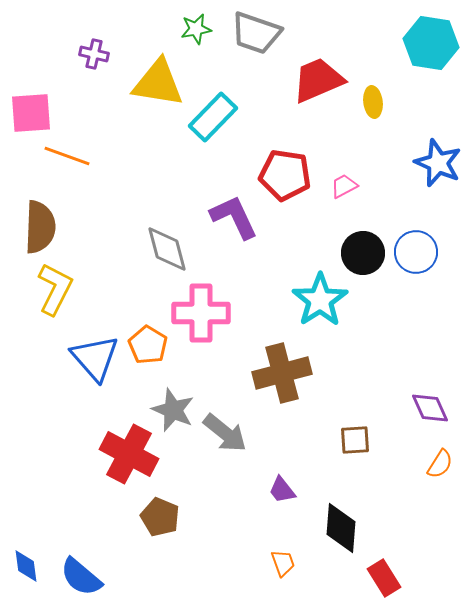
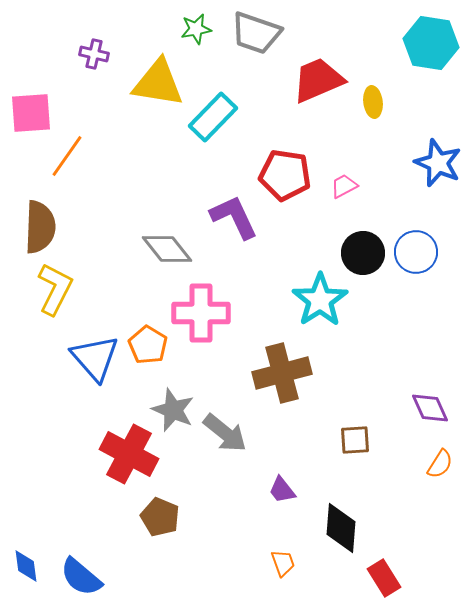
orange line: rotated 75 degrees counterclockwise
gray diamond: rotated 24 degrees counterclockwise
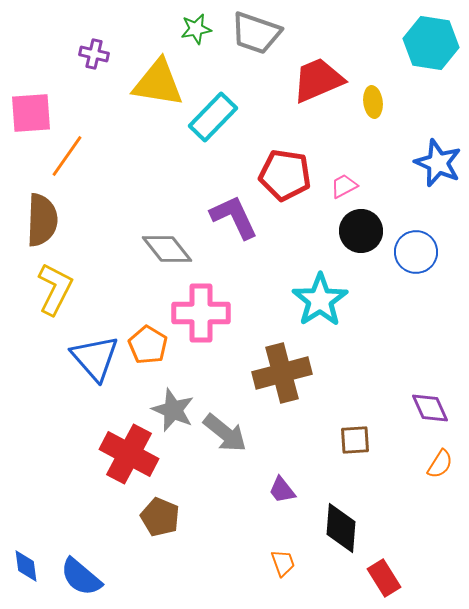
brown semicircle: moved 2 px right, 7 px up
black circle: moved 2 px left, 22 px up
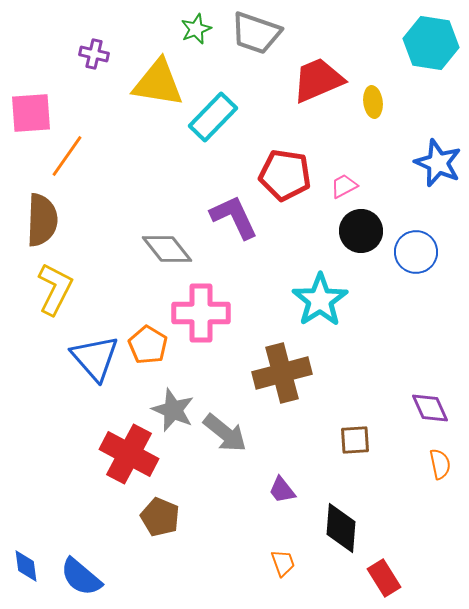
green star: rotated 12 degrees counterclockwise
orange semicircle: rotated 44 degrees counterclockwise
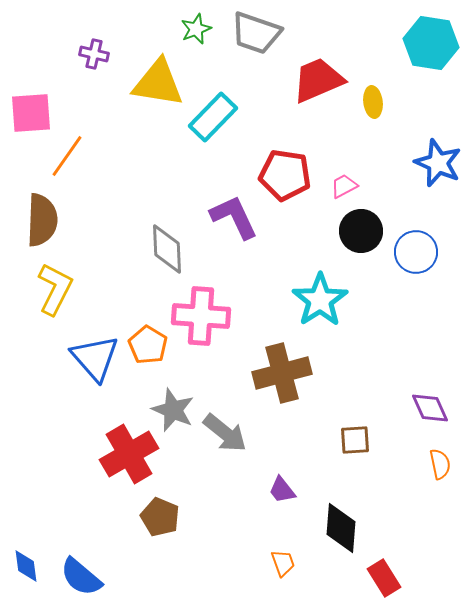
gray diamond: rotated 36 degrees clockwise
pink cross: moved 3 px down; rotated 4 degrees clockwise
red cross: rotated 32 degrees clockwise
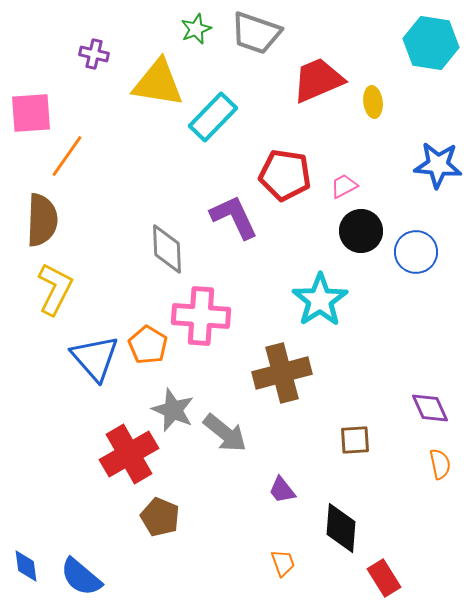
blue star: moved 2 px down; rotated 18 degrees counterclockwise
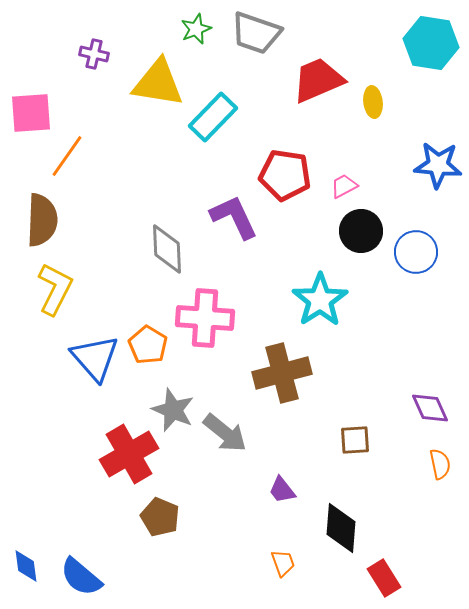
pink cross: moved 4 px right, 2 px down
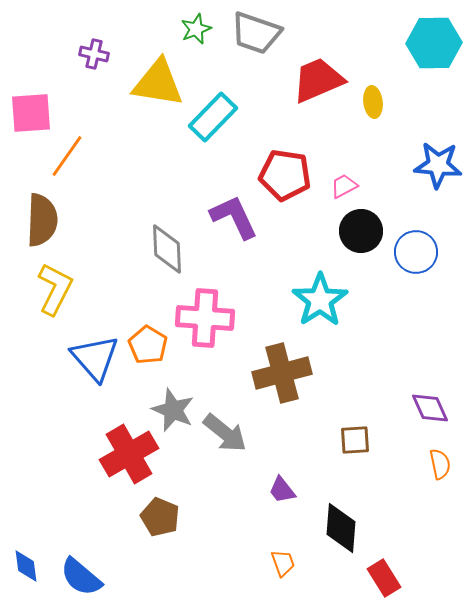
cyan hexagon: moved 3 px right; rotated 10 degrees counterclockwise
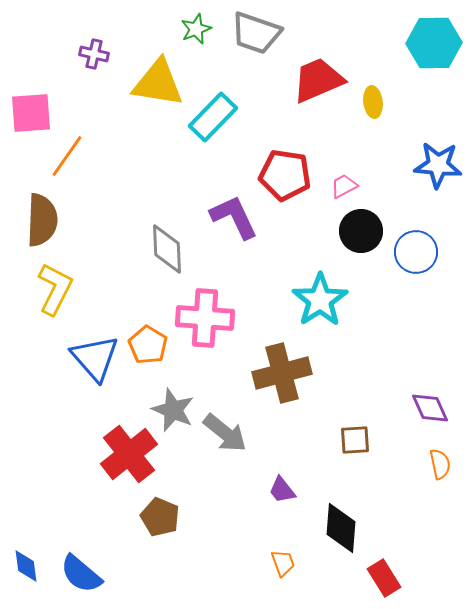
red cross: rotated 8 degrees counterclockwise
blue semicircle: moved 3 px up
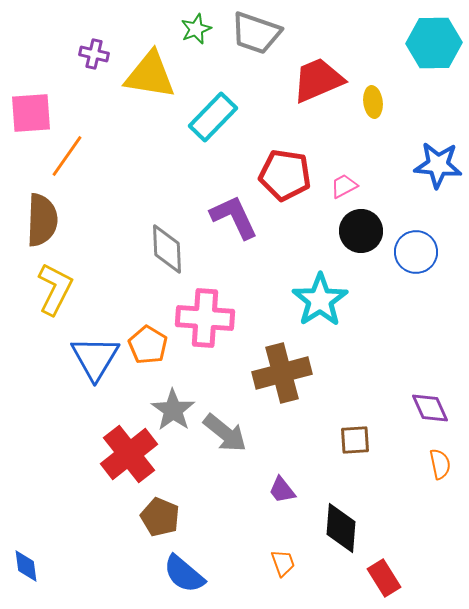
yellow triangle: moved 8 px left, 8 px up
blue triangle: rotated 12 degrees clockwise
gray star: rotated 12 degrees clockwise
blue semicircle: moved 103 px right
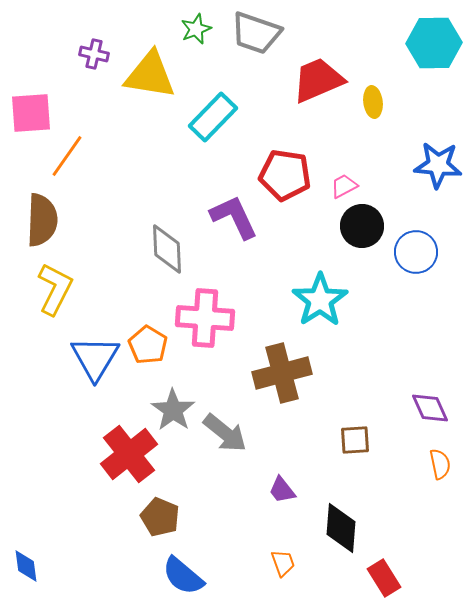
black circle: moved 1 px right, 5 px up
blue semicircle: moved 1 px left, 2 px down
